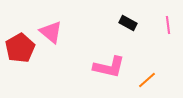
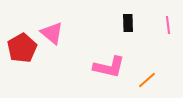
black rectangle: rotated 60 degrees clockwise
pink triangle: moved 1 px right, 1 px down
red pentagon: moved 2 px right
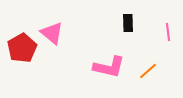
pink line: moved 7 px down
orange line: moved 1 px right, 9 px up
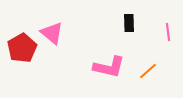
black rectangle: moved 1 px right
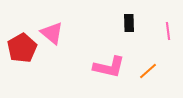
pink line: moved 1 px up
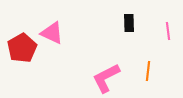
pink triangle: rotated 15 degrees counterclockwise
pink L-shape: moved 3 px left, 11 px down; rotated 140 degrees clockwise
orange line: rotated 42 degrees counterclockwise
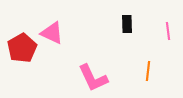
black rectangle: moved 2 px left, 1 px down
pink L-shape: moved 13 px left; rotated 88 degrees counterclockwise
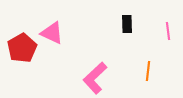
pink L-shape: moved 2 px right; rotated 72 degrees clockwise
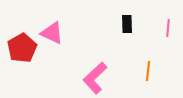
pink line: moved 3 px up; rotated 12 degrees clockwise
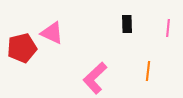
red pentagon: rotated 16 degrees clockwise
